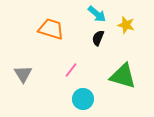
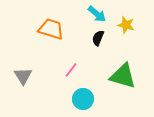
gray triangle: moved 2 px down
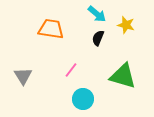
orange trapezoid: rotated 8 degrees counterclockwise
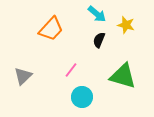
orange trapezoid: rotated 124 degrees clockwise
black semicircle: moved 1 px right, 2 px down
gray triangle: rotated 18 degrees clockwise
cyan circle: moved 1 px left, 2 px up
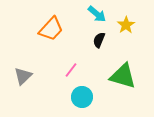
yellow star: rotated 24 degrees clockwise
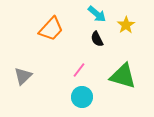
black semicircle: moved 2 px left, 1 px up; rotated 49 degrees counterclockwise
pink line: moved 8 px right
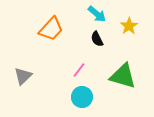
yellow star: moved 3 px right, 1 px down
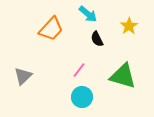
cyan arrow: moved 9 px left
